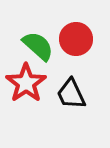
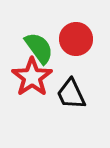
green semicircle: moved 1 px right, 2 px down; rotated 12 degrees clockwise
red star: moved 6 px right, 6 px up
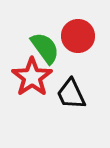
red circle: moved 2 px right, 3 px up
green semicircle: moved 6 px right
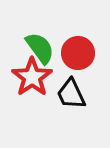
red circle: moved 17 px down
green semicircle: moved 5 px left
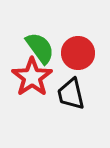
black trapezoid: rotated 12 degrees clockwise
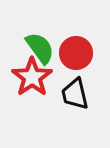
red circle: moved 2 px left
black trapezoid: moved 4 px right
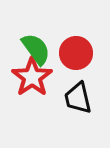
green semicircle: moved 4 px left, 1 px down
black trapezoid: moved 3 px right, 4 px down
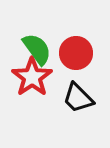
green semicircle: moved 1 px right
black trapezoid: rotated 32 degrees counterclockwise
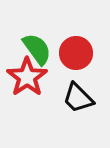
red star: moved 5 px left
